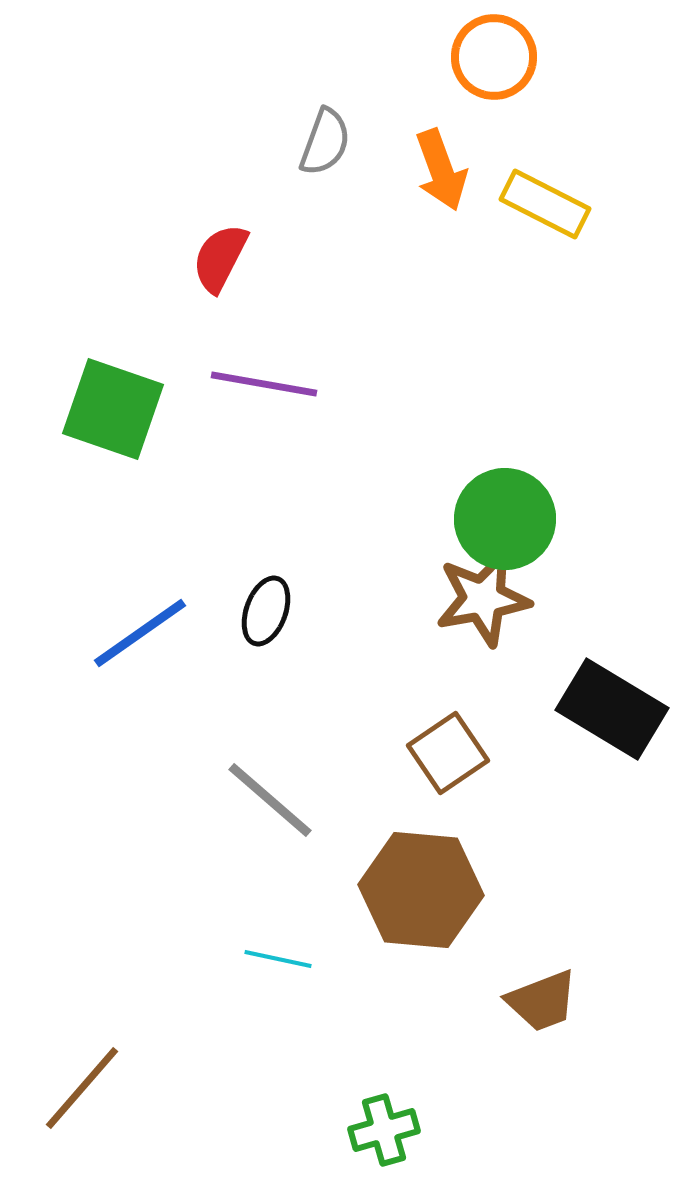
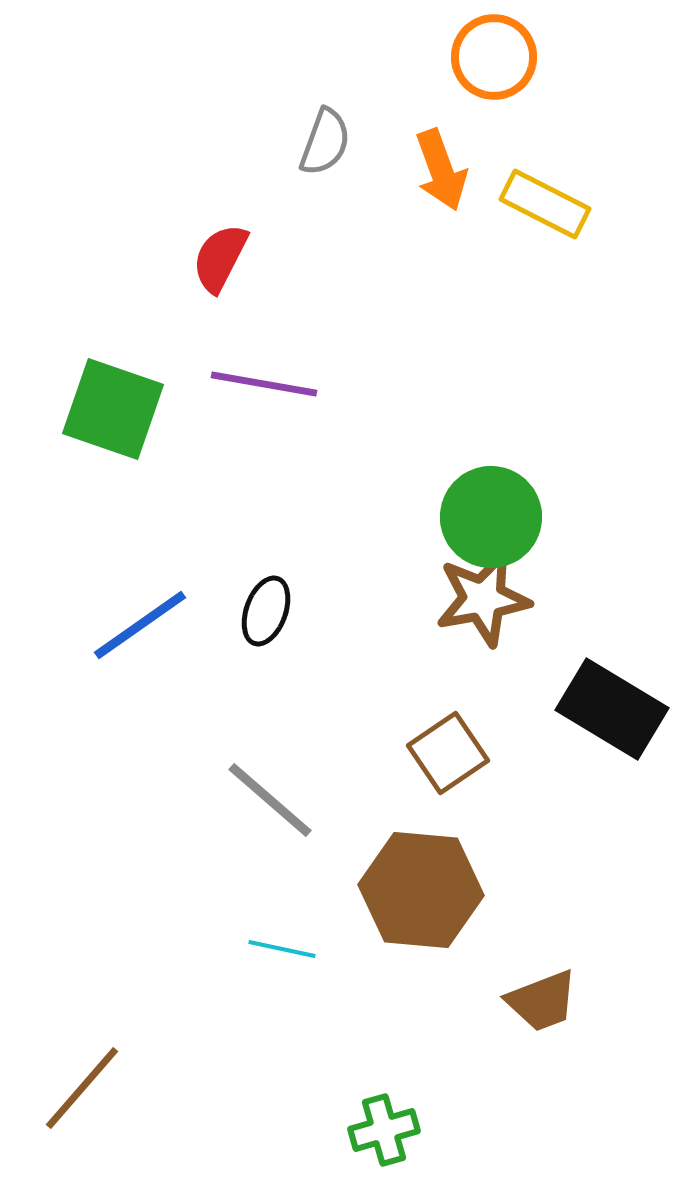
green circle: moved 14 px left, 2 px up
blue line: moved 8 px up
cyan line: moved 4 px right, 10 px up
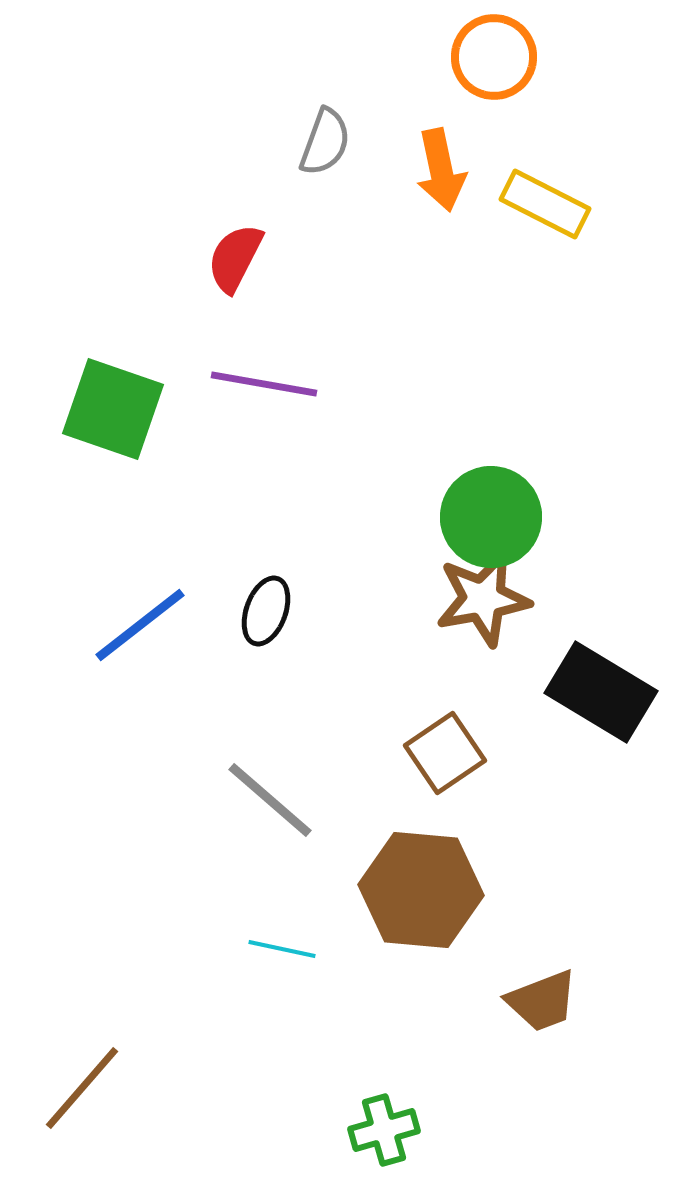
orange arrow: rotated 8 degrees clockwise
red semicircle: moved 15 px right
blue line: rotated 3 degrees counterclockwise
black rectangle: moved 11 px left, 17 px up
brown square: moved 3 px left
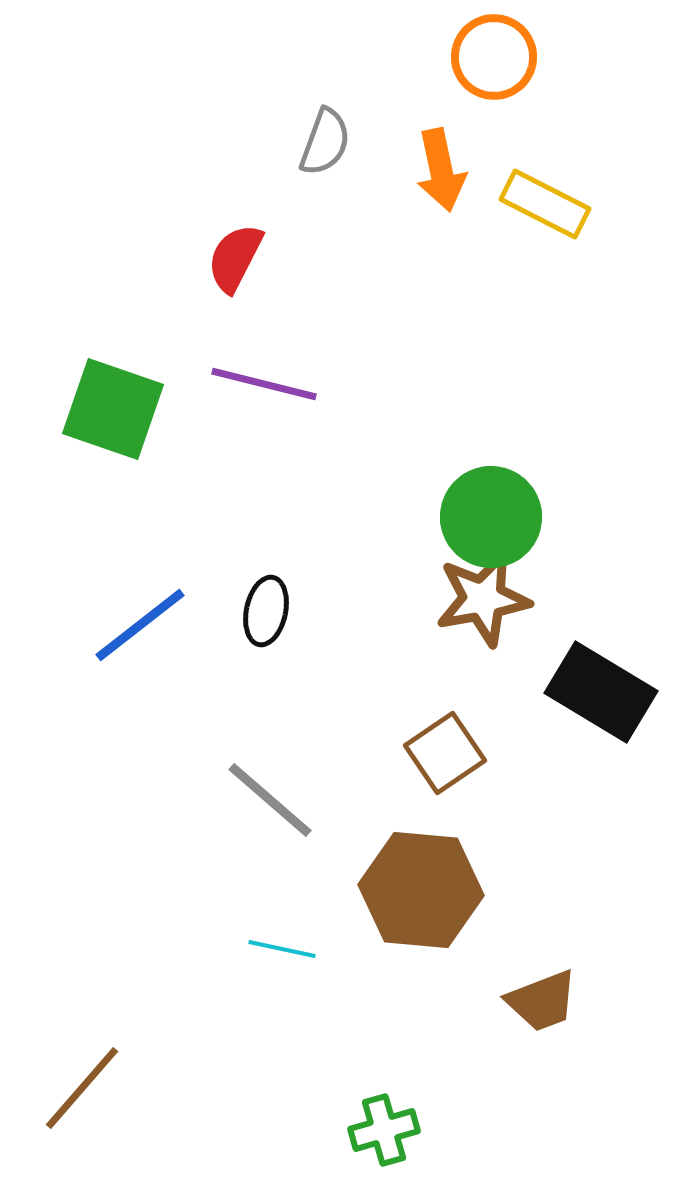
purple line: rotated 4 degrees clockwise
black ellipse: rotated 8 degrees counterclockwise
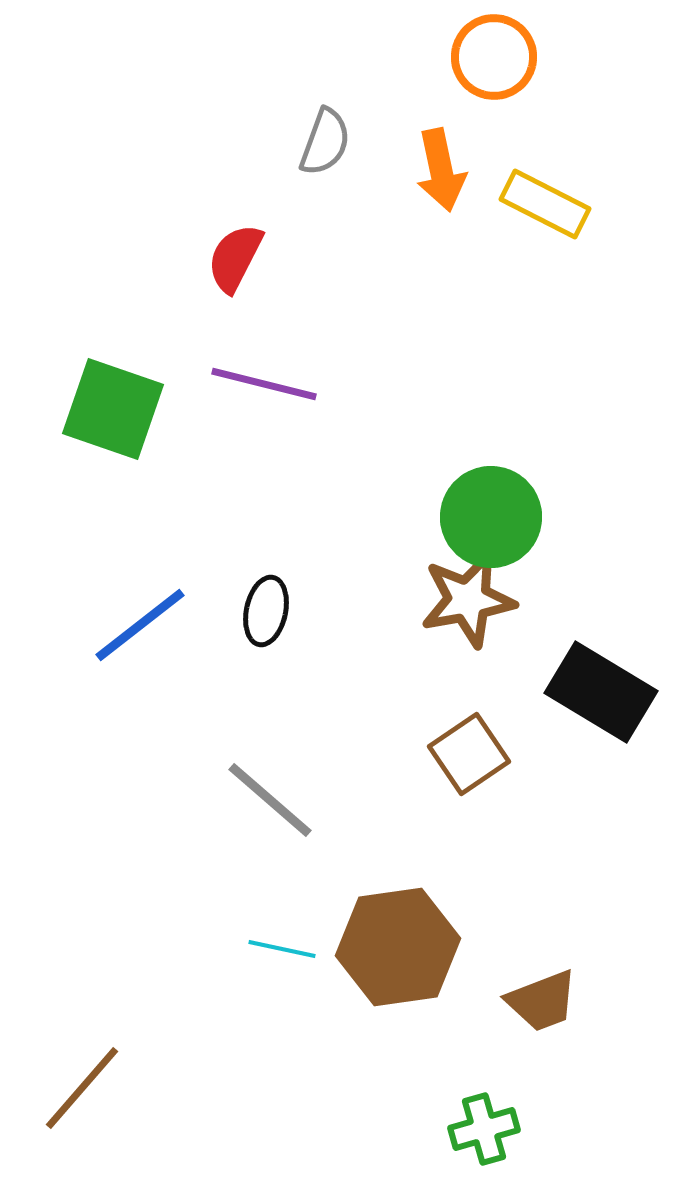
brown star: moved 15 px left, 1 px down
brown square: moved 24 px right, 1 px down
brown hexagon: moved 23 px left, 57 px down; rotated 13 degrees counterclockwise
green cross: moved 100 px right, 1 px up
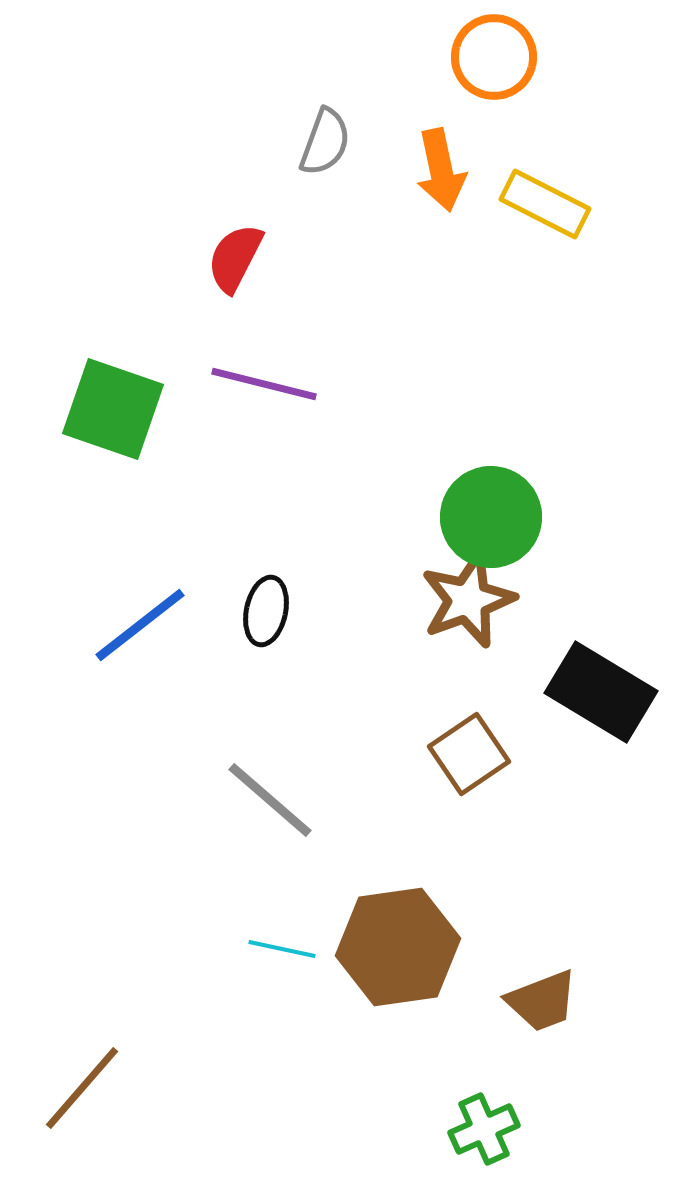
brown star: rotated 10 degrees counterclockwise
green cross: rotated 8 degrees counterclockwise
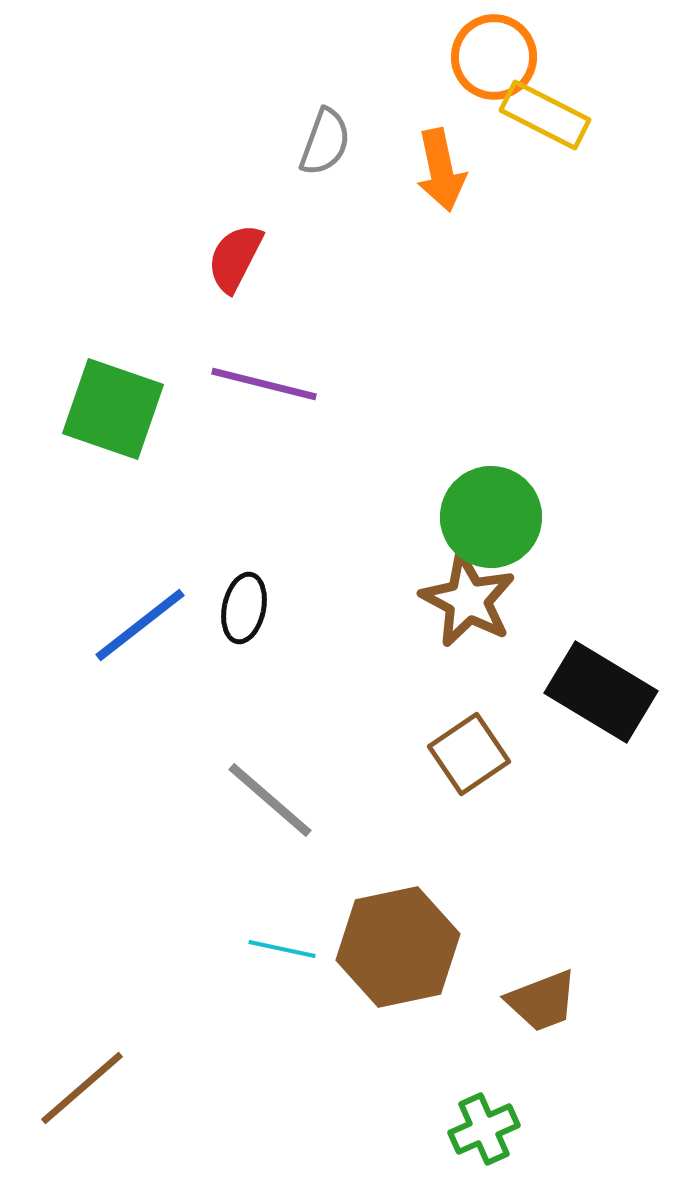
yellow rectangle: moved 89 px up
brown star: rotated 24 degrees counterclockwise
black ellipse: moved 22 px left, 3 px up
brown hexagon: rotated 4 degrees counterclockwise
brown line: rotated 8 degrees clockwise
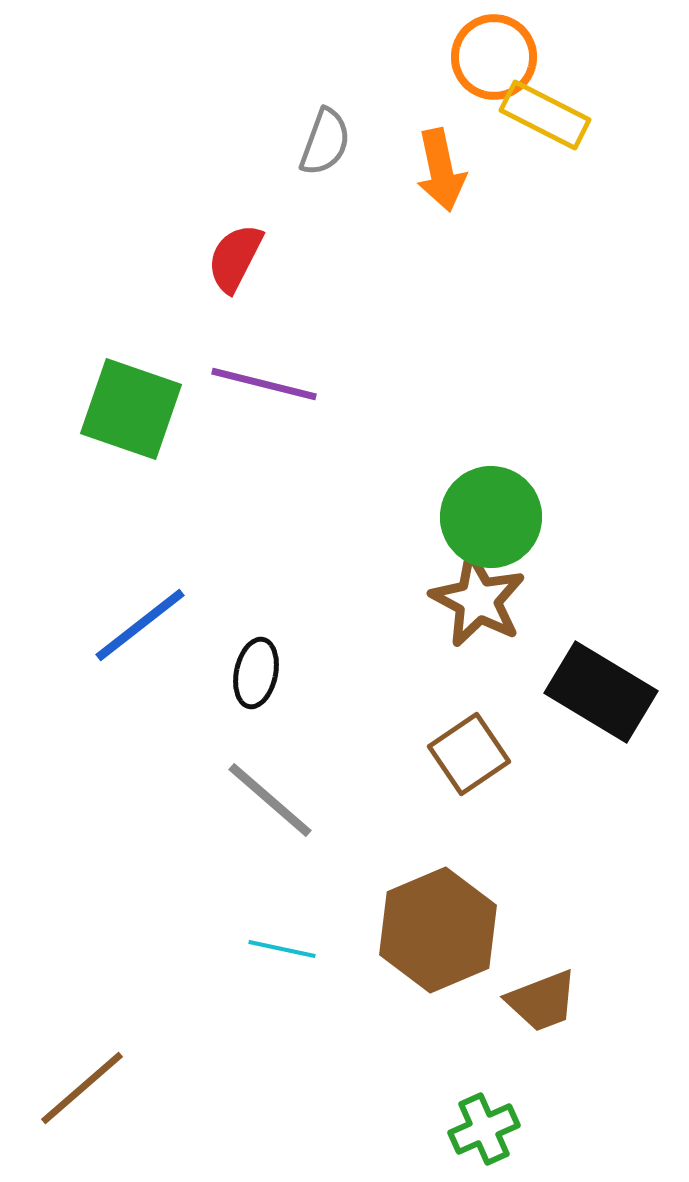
green square: moved 18 px right
brown star: moved 10 px right
black ellipse: moved 12 px right, 65 px down
brown hexagon: moved 40 px right, 17 px up; rotated 11 degrees counterclockwise
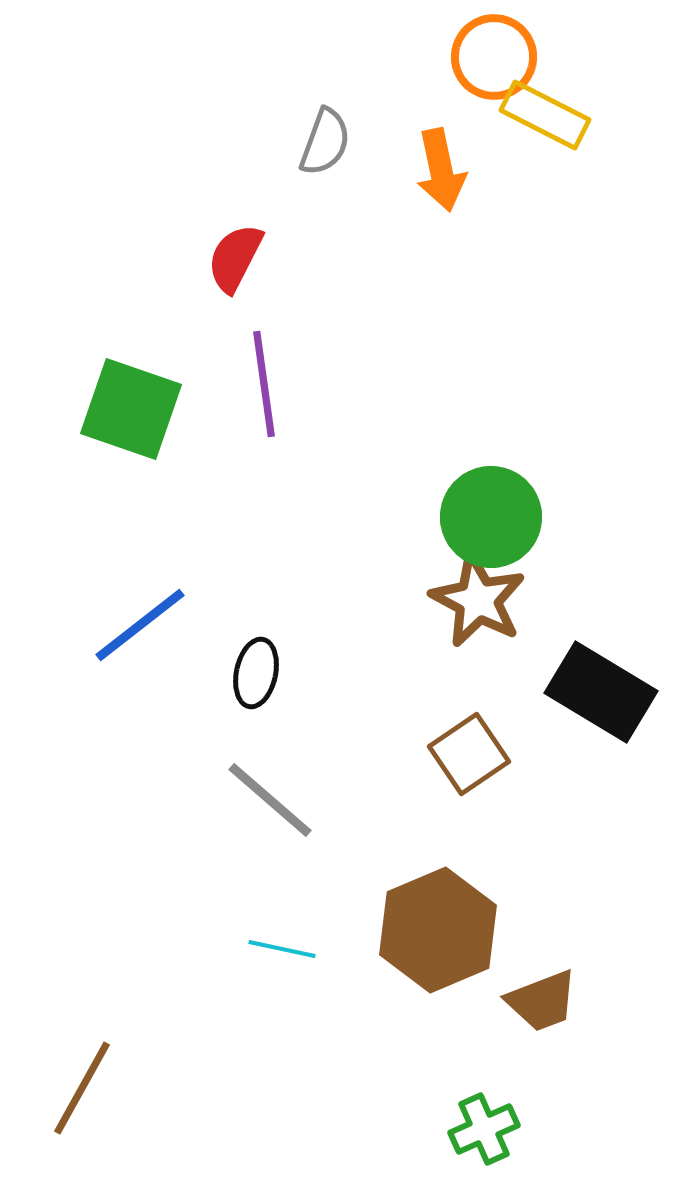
purple line: rotated 68 degrees clockwise
brown line: rotated 20 degrees counterclockwise
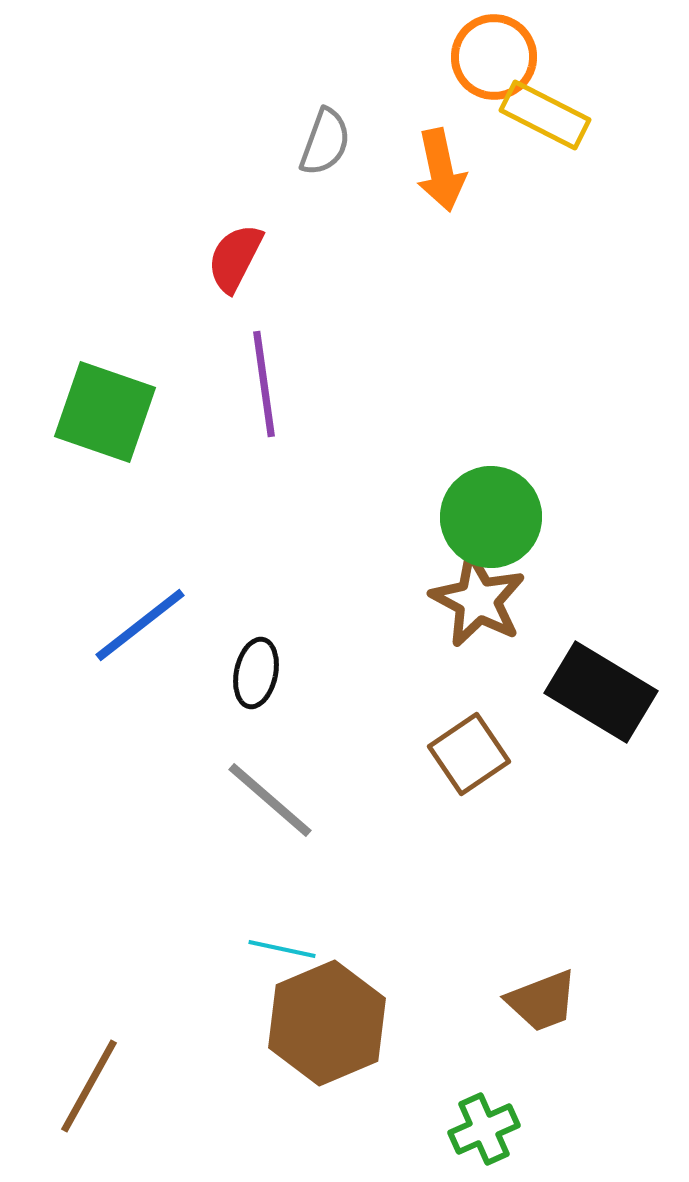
green square: moved 26 px left, 3 px down
brown hexagon: moved 111 px left, 93 px down
brown line: moved 7 px right, 2 px up
